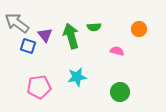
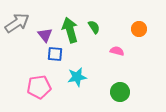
gray arrow: rotated 110 degrees clockwise
green semicircle: rotated 120 degrees counterclockwise
green arrow: moved 1 px left, 6 px up
blue square: moved 27 px right, 8 px down; rotated 14 degrees counterclockwise
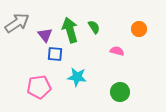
cyan star: rotated 18 degrees clockwise
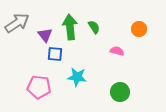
green arrow: moved 3 px up; rotated 10 degrees clockwise
pink pentagon: rotated 15 degrees clockwise
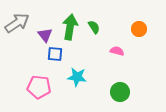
green arrow: rotated 15 degrees clockwise
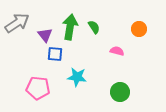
pink pentagon: moved 1 px left, 1 px down
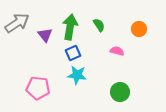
green semicircle: moved 5 px right, 2 px up
blue square: moved 18 px right, 1 px up; rotated 28 degrees counterclockwise
cyan star: moved 2 px up
